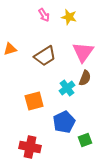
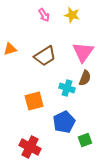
yellow star: moved 3 px right, 2 px up
cyan cross: rotated 35 degrees counterclockwise
red cross: rotated 15 degrees clockwise
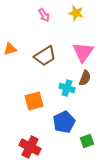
yellow star: moved 4 px right, 2 px up
green square: moved 2 px right, 1 px down
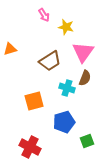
yellow star: moved 10 px left, 14 px down
brown trapezoid: moved 5 px right, 5 px down
blue pentagon: rotated 10 degrees clockwise
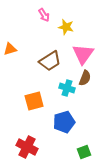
pink triangle: moved 2 px down
green square: moved 3 px left, 11 px down
red cross: moved 3 px left
